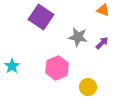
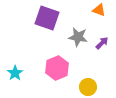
orange triangle: moved 4 px left
purple square: moved 6 px right, 1 px down; rotated 15 degrees counterclockwise
cyan star: moved 3 px right, 7 px down
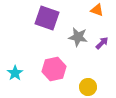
orange triangle: moved 2 px left
pink hexagon: moved 3 px left, 1 px down; rotated 10 degrees clockwise
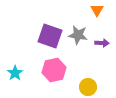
orange triangle: rotated 40 degrees clockwise
purple square: moved 3 px right, 18 px down
gray star: moved 2 px up
purple arrow: rotated 48 degrees clockwise
pink hexagon: moved 1 px down
